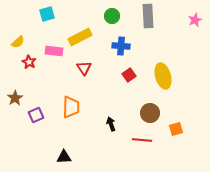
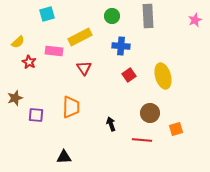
brown star: rotated 14 degrees clockwise
purple square: rotated 28 degrees clockwise
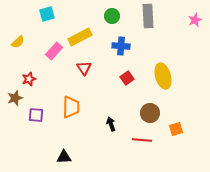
pink rectangle: rotated 54 degrees counterclockwise
red star: moved 17 px down; rotated 24 degrees clockwise
red square: moved 2 px left, 3 px down
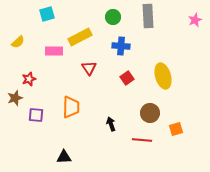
green circle: moved 1 px right, 1 px down
pink rectangle: rotated 48 degrees clockwise
red triangle: moved 5 px right
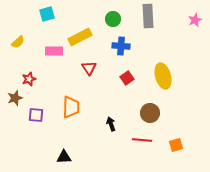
green circle: moved 2 px down
orange square: moved 16 px down
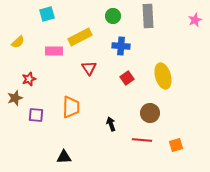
green circle: moved 3 px up
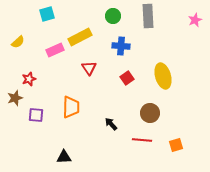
pink rectangle: moved 1 px right, 1 px up; rotated 24 degrees counterclockwise
black arrow: rotated 24 degrees counterclockwise
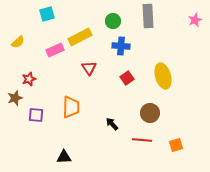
green circle: moved 5 px down
black arrow: moved 1 px right
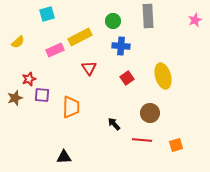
purple square: moved 6 px right, 20 px up
black arrow: moved 2 px right
